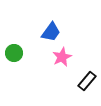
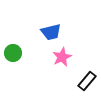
blue trapezoid: rotated 40 degrees clockwise
green circle: moved 1 px left
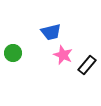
pink star: moved 1 px right, 2 px up; rotated 24 degrees counterclockwise
black rectangle: moved 16 px up
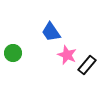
blue trapezoid: rotated 70 degrees clockwise
pink star: moved 4 px right
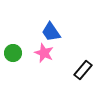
pink star: moved 23 px left, 2 px up
black rectangle: moved 4 px left, 5 px down
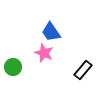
green circle: moved 14 px down
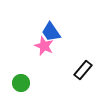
pink star: moved 7 px up
green circle: moved 8 px right, 16 px down
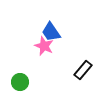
green circle: moved 1 px left, 1 px up
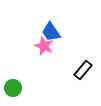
green circle: moved 7 px left, 6 px down
